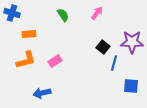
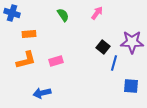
pink rectangle: moved 1 px right; rotated 16 degrees clockwise
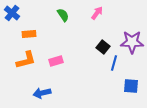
blue cross: rotated 21 degrees clockwise
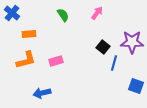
blue square: moved 5 px right; rotated 14 degrees clockwise
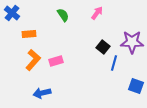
orange L-shape: moved 7 px right; rotated 35 degrees counterclockwise
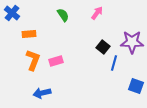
orange L-shape: rotated 20 degrees counterclockwise
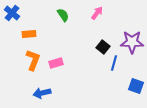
pink rectangle: moved 2 px down
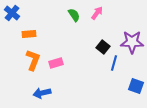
green semicircle: moved 11 px right
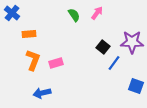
blue line: rotated 21 degrees clockwise
